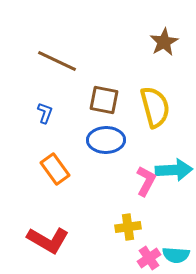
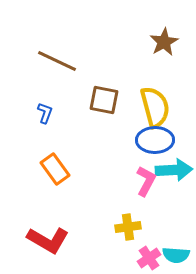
blue ellipse: moved 49 px right
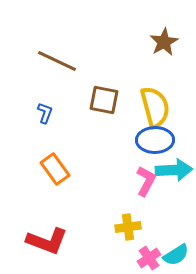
red L-shape: moved 1 px left, 1 px down; rotated 9 degrees counterclockwise
cyan semicircle: rotated 36 degrees counterclockwise
